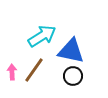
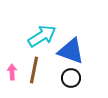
blue triangle: rotated 8 degrees clockwise
brown line: rotated 24 degrees counterclockwise
black circle: moved 2 px left, 2 px down
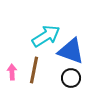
cyan arrow: moved 4 px right
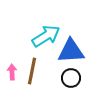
blue triangle: rotated 24 degrees counterclockwise
brown line: moved 2 px left, 1 px down
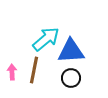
cyan arrow: moved 3 px down; rotated 8 degrees counterclockwise
brown line: moved 2 px right, 1 px up
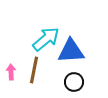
pink arrow: moved 1 px left
black circle: moved 3 px right, 4 px down
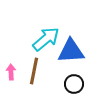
brown line: moved 1 px down
black circle: moved 2 px down
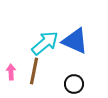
cyan arrow: moved 1 px left, 4 px down
blue triangle: moved 4 px right, 10 px up; rotated 28 degrees clockwise
